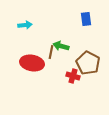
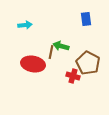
red ellipse: moved 1 px right, 1 px down
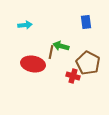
blue rectangle: moved 3 px down
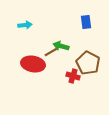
brown line: rotated 48 degrees clockwise
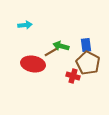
blue rectangle: moved 23 px down
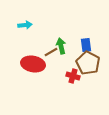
green arrow: rotated 63 degrees clockwise
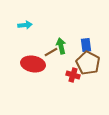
red cross: moved 1 px up
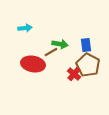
cyan arrow: moved 3 px down
green arrow: moved 1 px left, 2 px up; rotated 112 degrees clockwise
brown pentagon: moved 2 px down
red cross: moved 1 px right, 1 px up; rotated 24 degrees clockwise
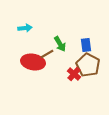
green arrow: rotated 49 degrees clockwise
brown line: moved 4 px left, 2 px down
red ellipse: moved 2 px up
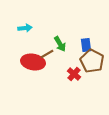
brown pentagon: moved 4 px right, 4 px up
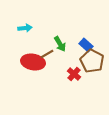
blue rectangle: rotated 40 degrees counterclockwise
